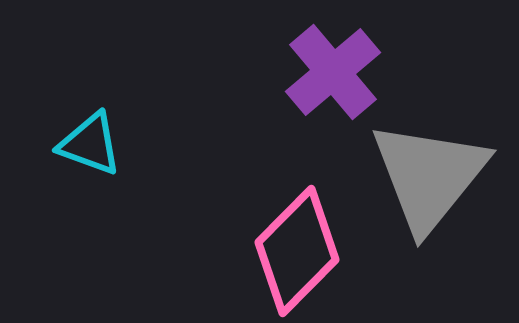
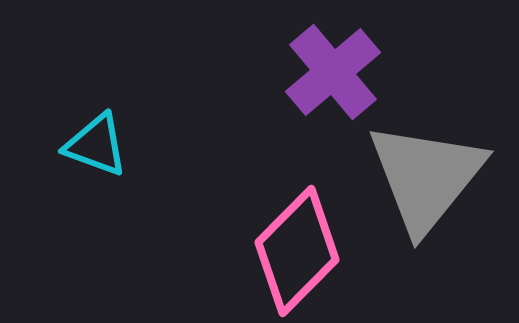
cyan triangle: moved 6 px right, 1 px down
gray triangle: moved 3 px left, 1 px down
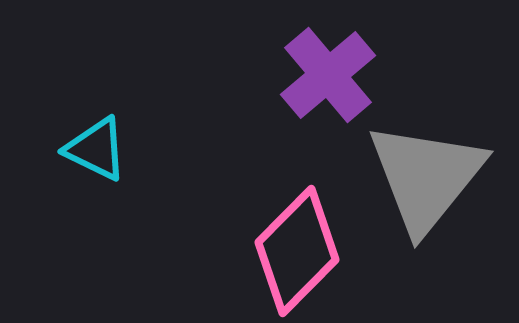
purple cross: moved 5 px left, 3 px down
cyan triangle: moved 4 px down; rotated 6 degrees clockwise
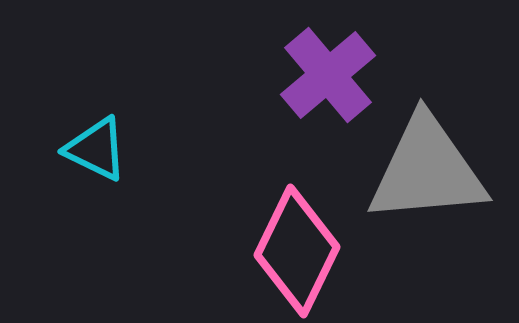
gray triangle: moved 1 px right, 7 px up; rotated 46 degrees clockwise
pink diamond: rotated 19 degrees counterclockwise
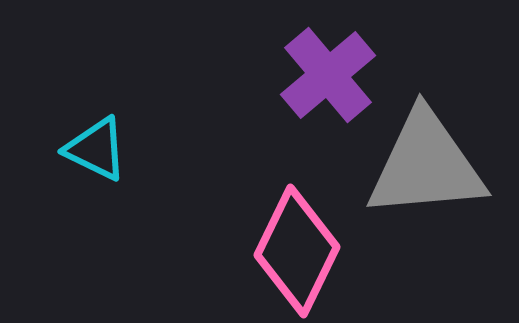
gray triangle: moved 1 px left, 5 px up
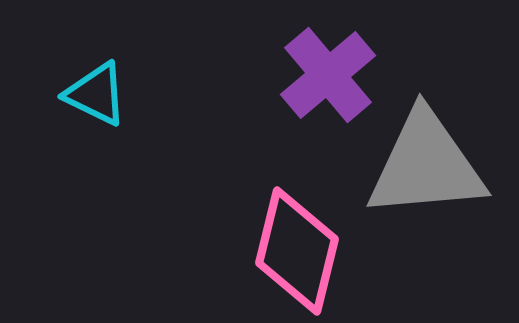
cyan triangle: moved 55 px up
pink diamond: rotated 12 degrees counterclockwise
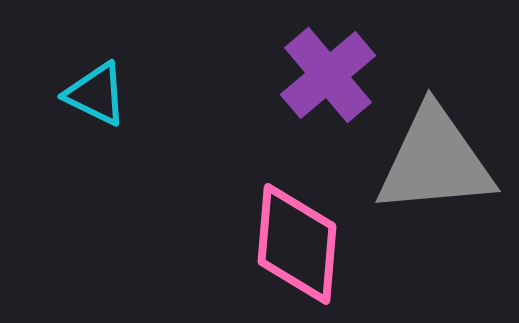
gray triangle: moved 9 px right, 4 px up
pink diamond: moved 7 px up; rotated 9 degrees counterclockwise
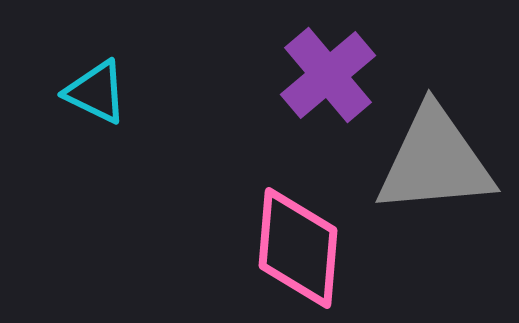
cyan triangle: moved 2 px up
pink diamond: moved 1 px right, 4 px down
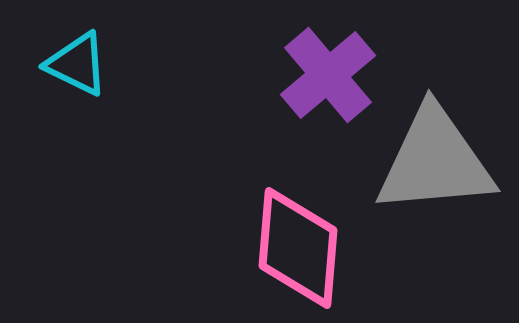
cyan triangle: moved 19 px left, 28 px up
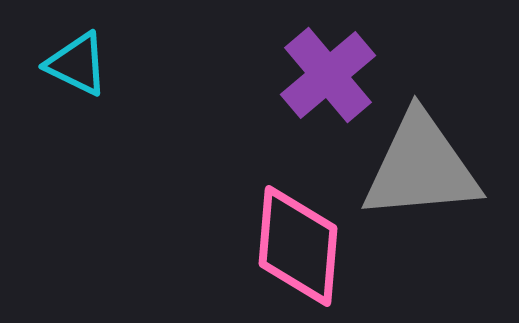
gray triangle: moved 14 px left, 6 px down
pink diamond: moved 2 px up
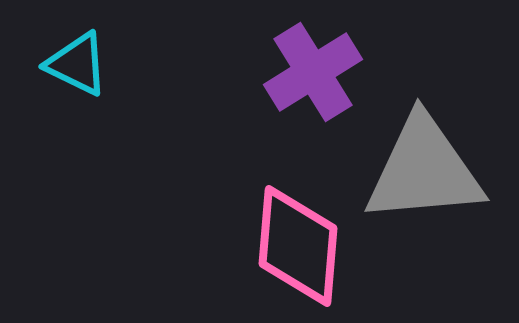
purple cross: moved 15 px left, 3 px up; rotated 8 degrees clockwise
gray triangle: moved 3 px right, 3 px down
